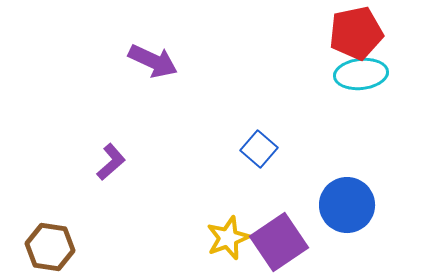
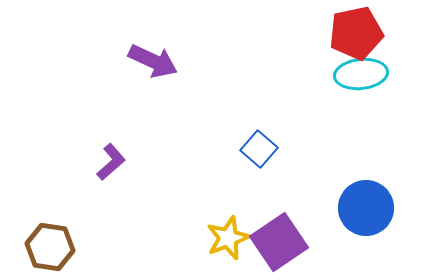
blue circle: moved 19 px right, 3 px down
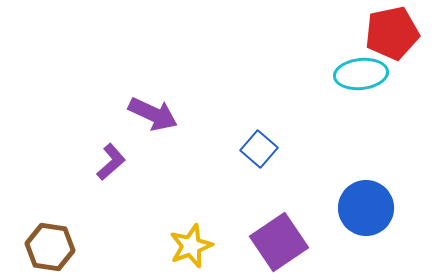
red pentagon: moved 36 px right
purple arrow: moved 53 px down
yellow star: moved 37 px left, 8 px down
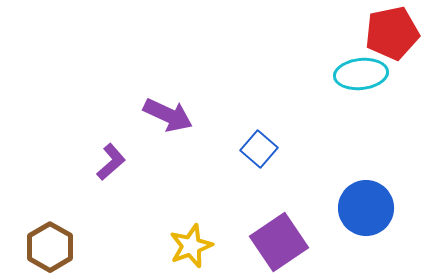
purple arrow: moved 15 px right, 1 px down
brown hexagon: rotated 21 degrees clockwise
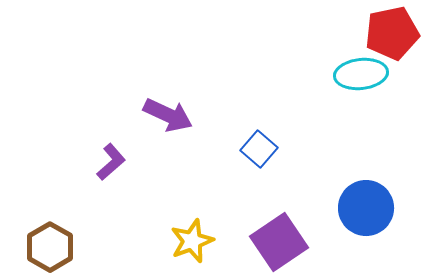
yellow star: moved 1 px right, 5 px up
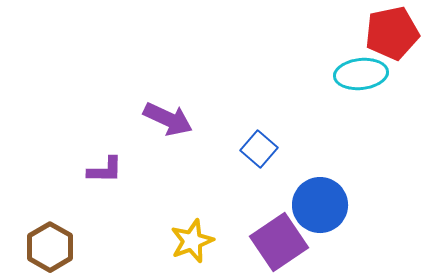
purple arrow: moved 4 px down
purple L-shape: moved 6 px left, 8 px down; rotated 42 degrees clockwise
blue circle: moved 46 px left, 3 px up
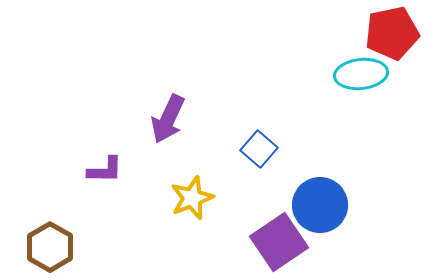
purple arrow: rotated 90 degrees clockwise
yellow star: moved 43 px up
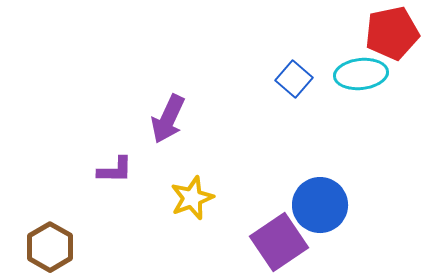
blue square: moved 35 px right, 70 px up
purple L-shape: moved 10 px right
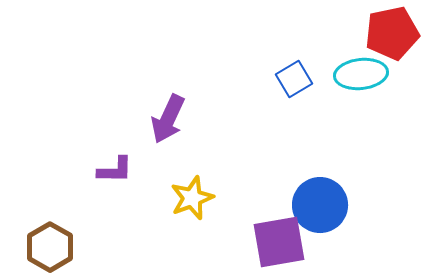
blue square: rotated 18 degrees clockwise
purple square: rotated 24 degrees clockwise
